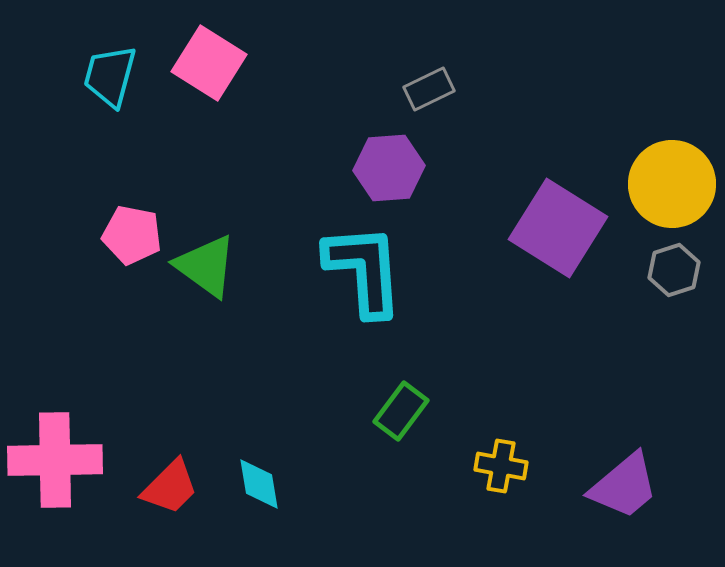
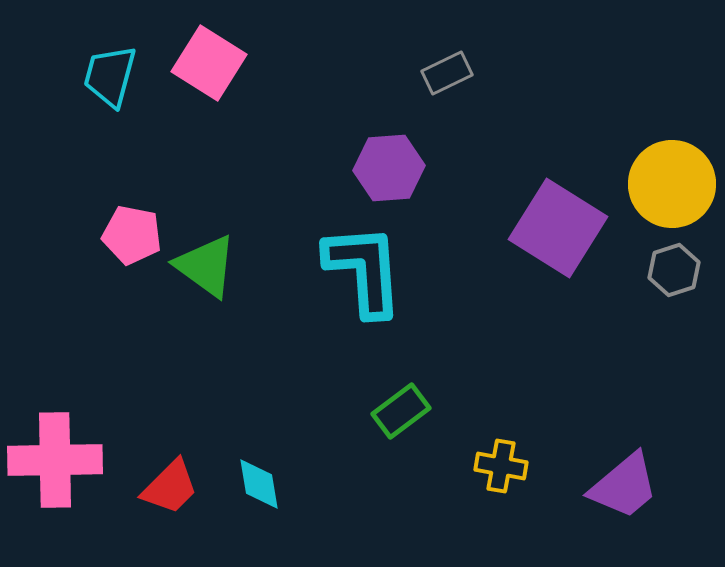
gray rectangle: moved 18 px right, 16 px up
green rectangle: rotated 16 degrees clockwise
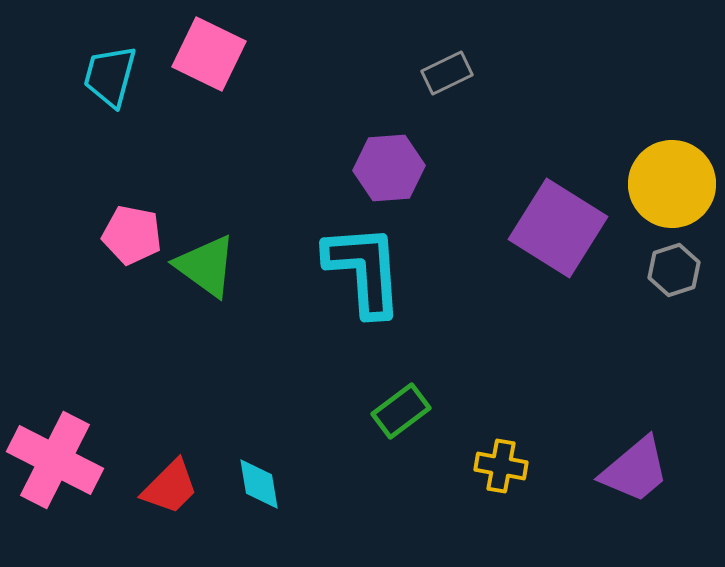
pink square: moved 9 px up; rotated 6 degrees counterclockwise
pink cross: rotated 28 degrees clockwise
purple trapezoid: moved 11 px right, 16 px up
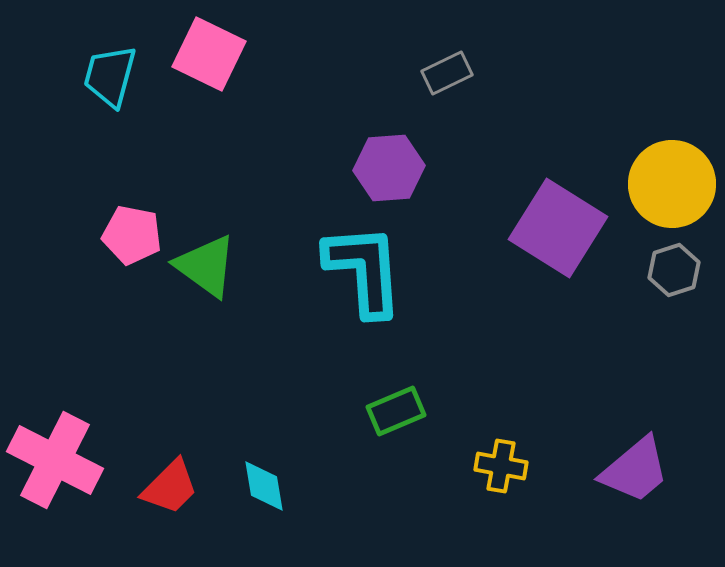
green rectangle: moved 5 px left; rotated 14 degrees clockwise
cyan diamond: moved 5 px right, 2 px down
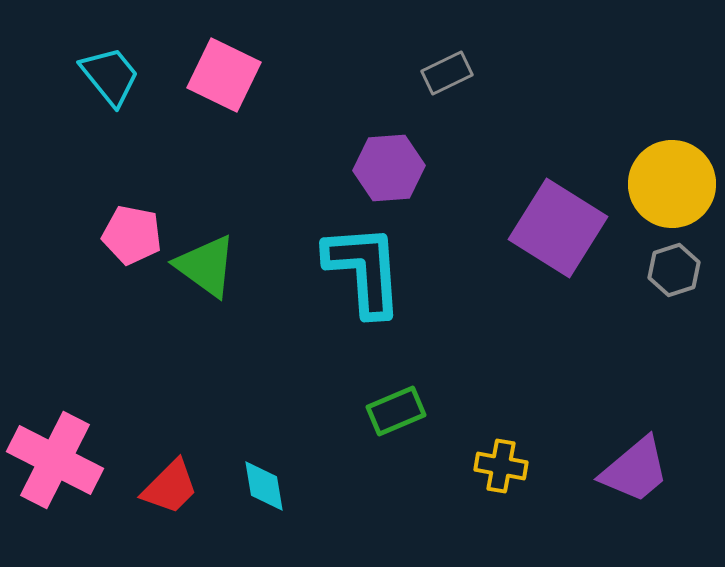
pink square: moved 15 px right, 21 px down
cyan trapezoid: rotated 126 degrees clockwise
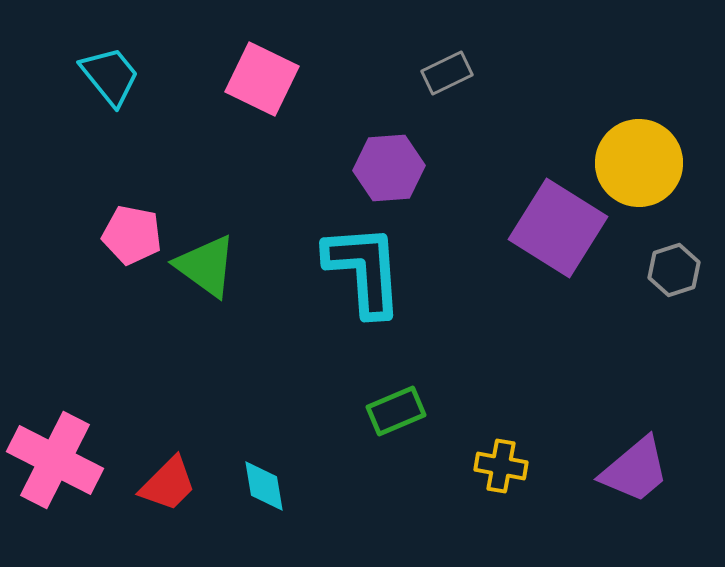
pink square: moved 38 px right, 4 px down
yellow circle: moved 33 px left, 21 px up
red trapezoid: moved 2 px left, 3 px up
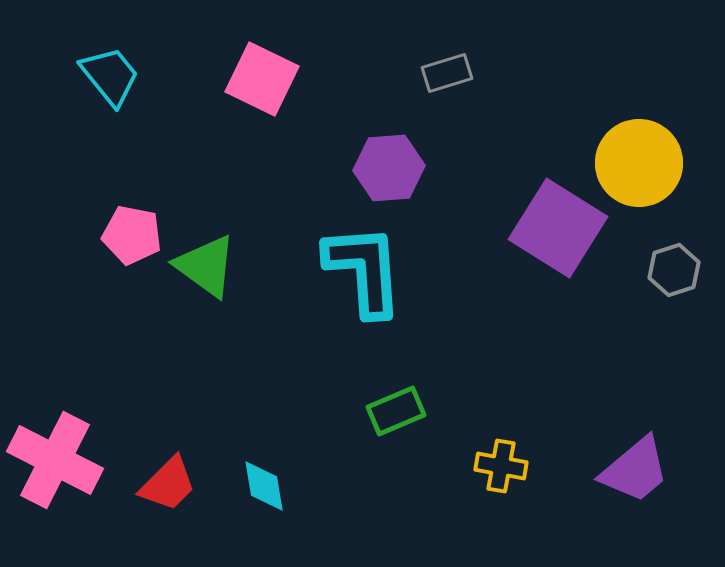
gray rectangle: rotated 9 degrees clockwise
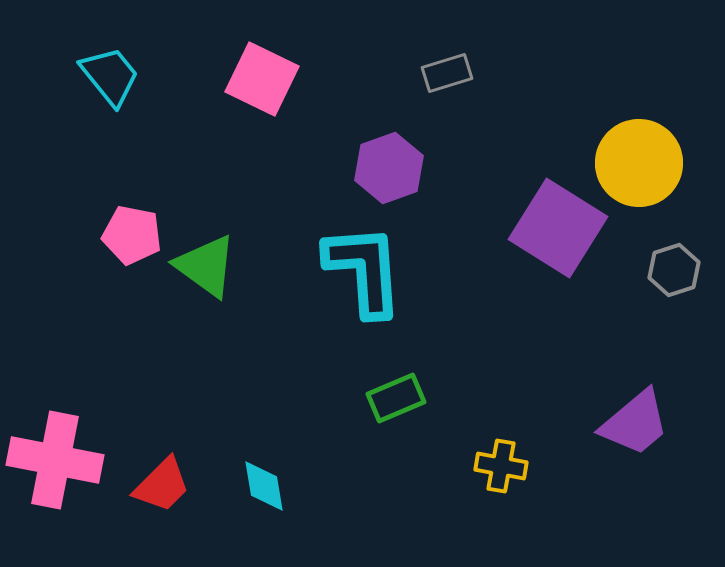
purple hexagon: rotated 16 degrees counterclockwise
green rectangle: moved 13 px up
pink cross: rotated 16 degrees counterclockwise
purple trapezoid: moved 47 px up
red trapezoid: moved 6 px left, 1 px down
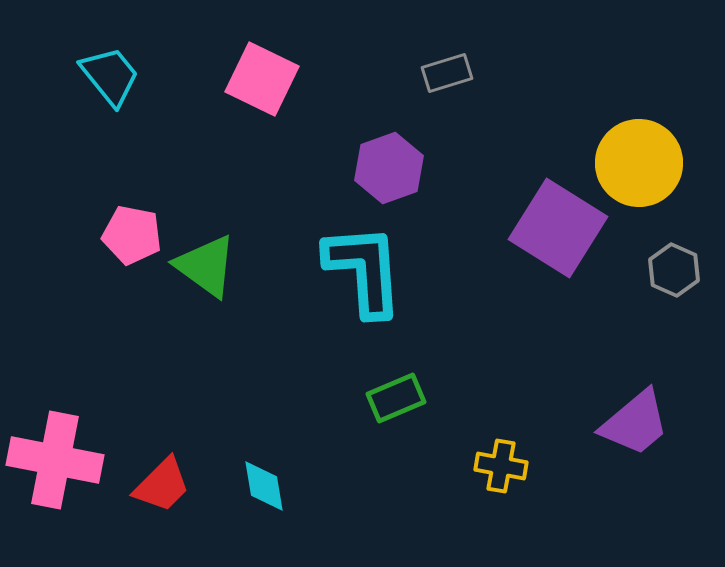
gray hexagon: rotated 18 degrees counterclockwise
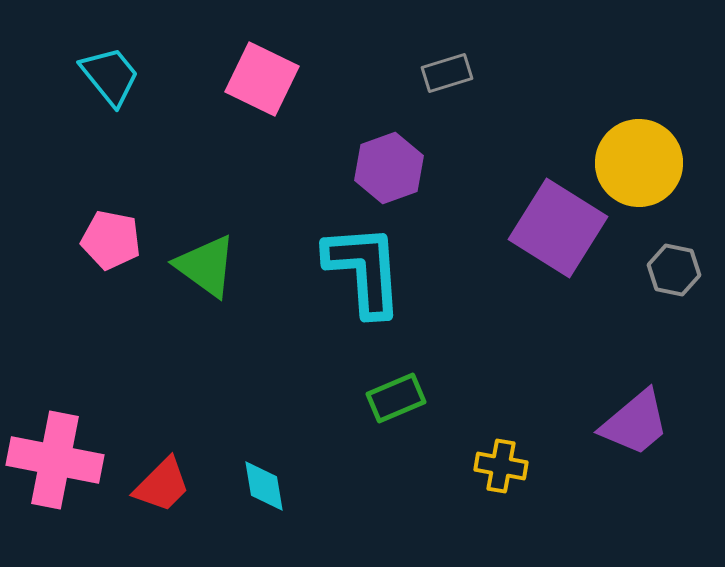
pink pentagon: moved 21 px left, 5 px down
gray hexagon: rotated 12 degrees counterclockwise
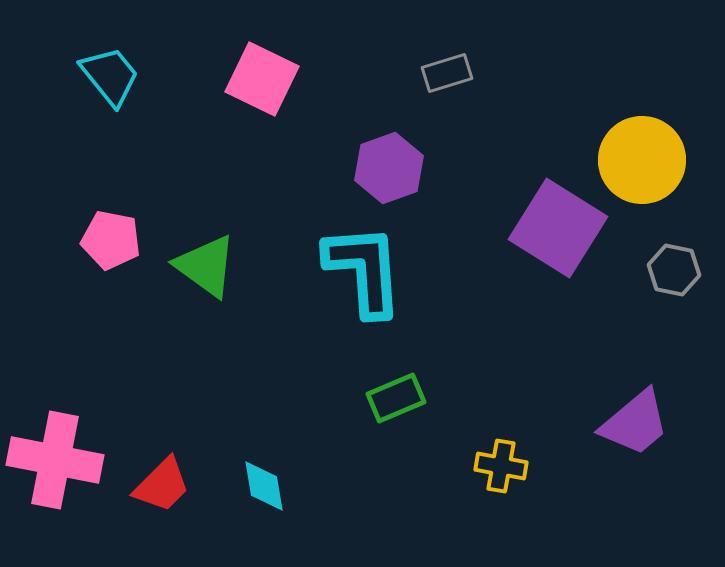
yellow circle: moved 3 px right, 3 px up
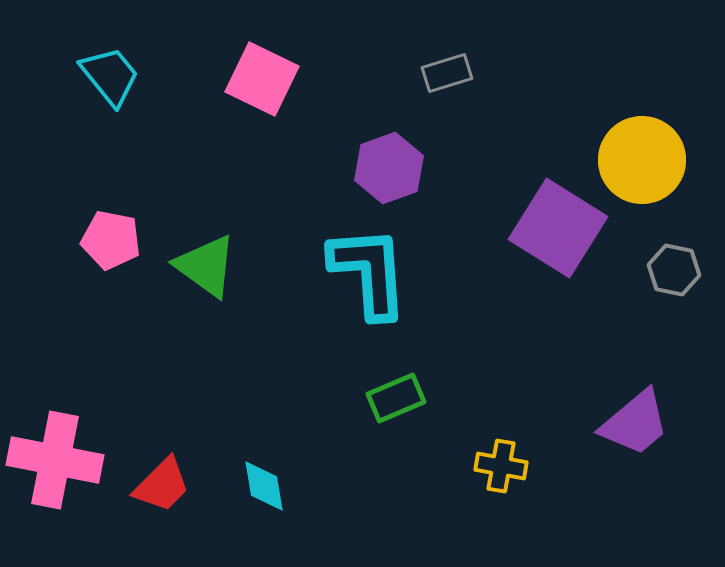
cyan L-shape: moved 5 px right, 2 px down
